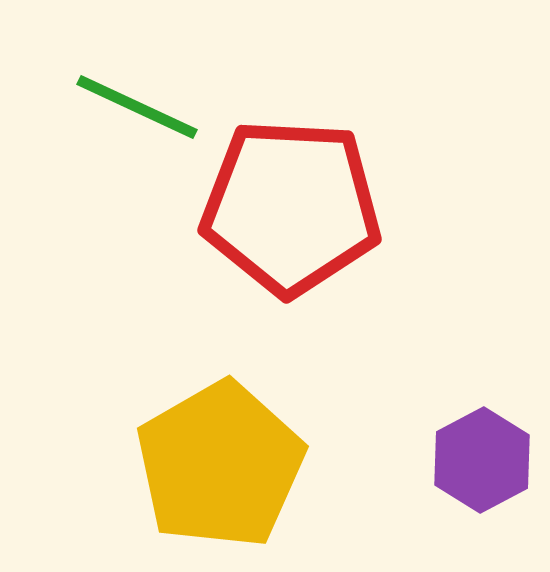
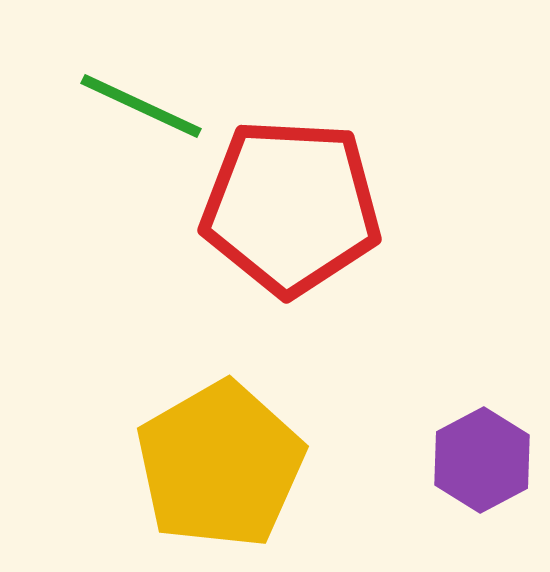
green line: moved 4 px right, 1 px up
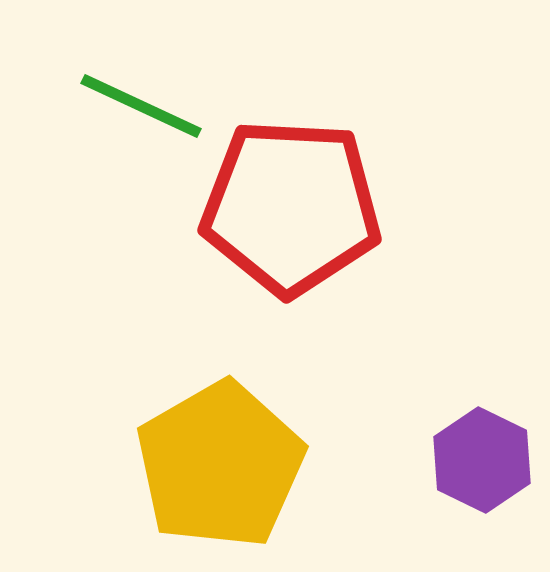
purple hexagon: rotated 6 degrees counterclockwise
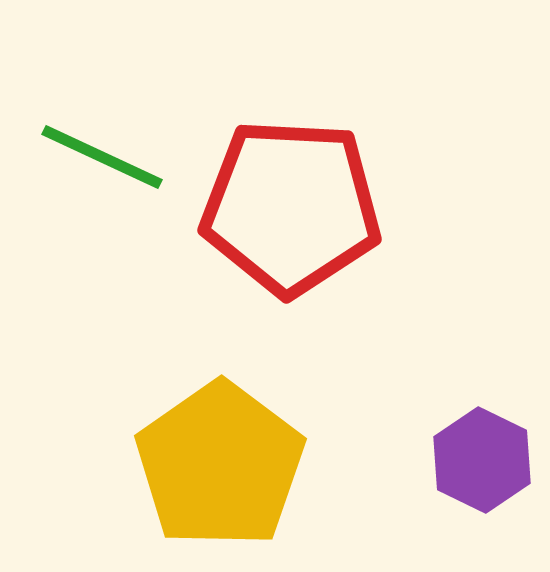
green line: moved 39 px left, 51 px down
yellow pentagon: rotated 5 degrees counterclockwise
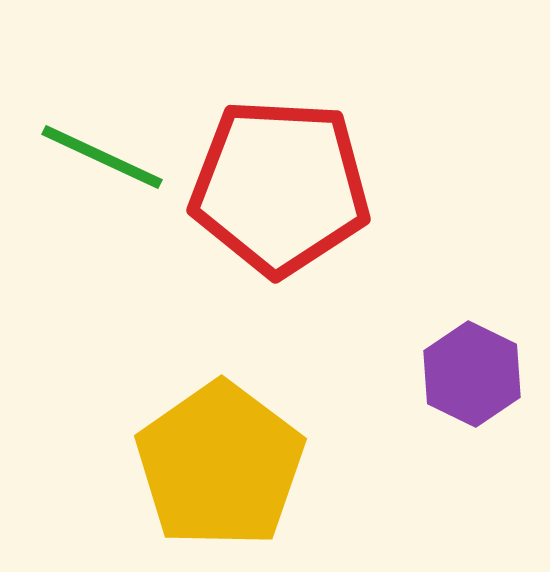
red pentagon: moved 11 px left, 20 px up
purple hexagon: moved 10 px left, 86 px up
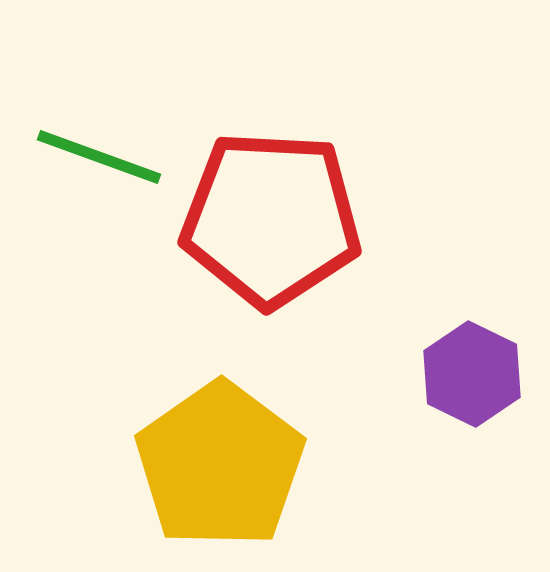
green line: moved 3 px left; rotated 5 degrees counterclockwise
red pentagon: moved 9 px left, 32 px down
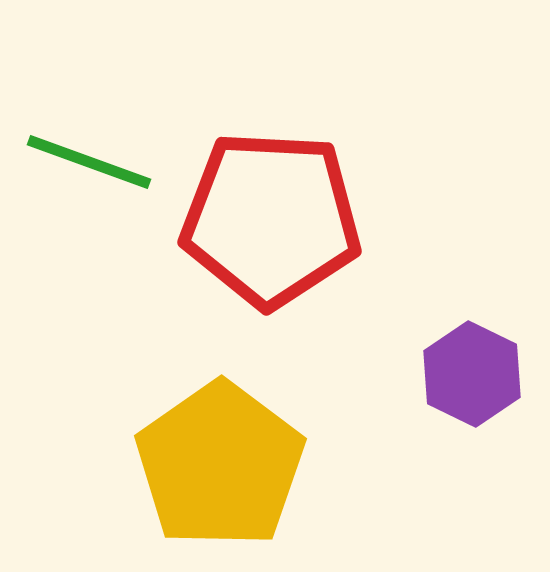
green line: moved 10 px left, 5 px down
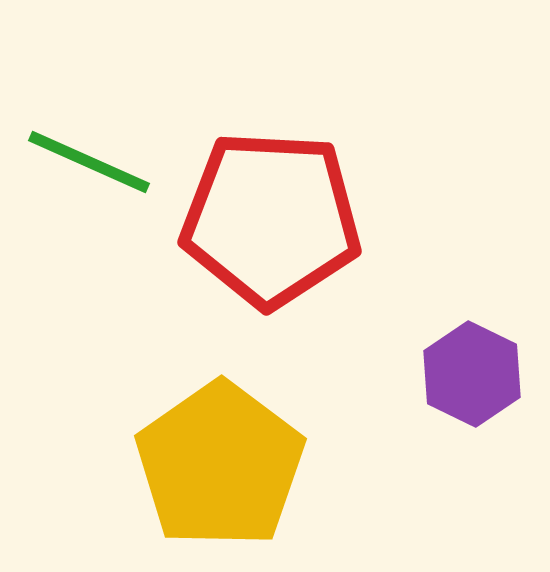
green line: rotated 4 degrees clockwise
